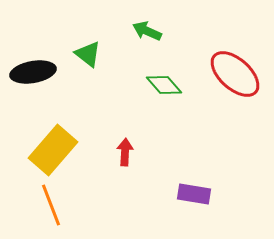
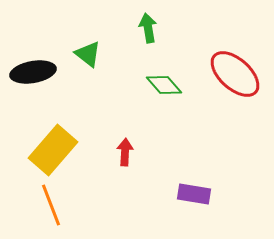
green arrow: moved 1 px right, 3 px up; rotated 56 degrees clockwise
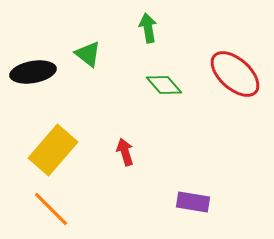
red arrow: rotated 20 degrees counterclockwise
purple rectangle: moved 1 px left, 8 px down
orange line: moved 4 px down; rotated 24 degrees counterclockwise
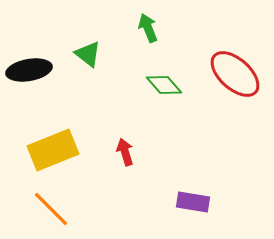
green arrow: rotated 12 degrees counterclockwise
black ellipse: moved 4 px left, 2 px up
yellow rectangle: rotated 27 degrees clockwise
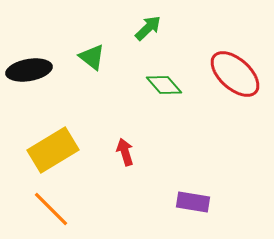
green arrow: rotated 68 degrees clockwise
green triangle: moved 4 px right, 3 px down
yellow rectangle: rotated 9 degrees counterclockwise
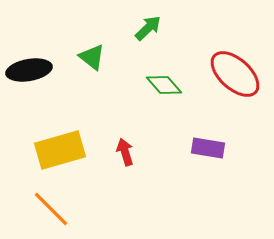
yellow rectangle: moved 7 px right; rotated 15 degrees clockwise
purple rectangle: moved 15 px right, 54 px up
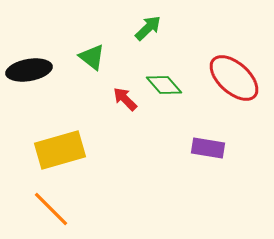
red ellipse: moved 1 px left, 4 px down
red arrow: moved 53 px up; rotated 28 degrees counterclockwise
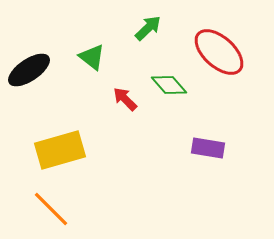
black ellipse: rotated 24 degrees counterclockwise
red ellipse: moved 15 px left, 26 px up
green diamond: moved 5 px right
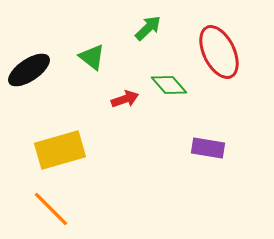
red ellipse: rotated 22 degrees clockwise
red arrow: rotated 116 degrees clockwise
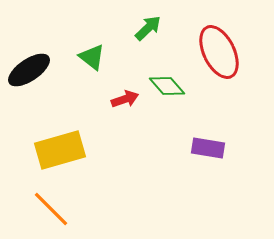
green diamond: moved 2 px left, 1 px down
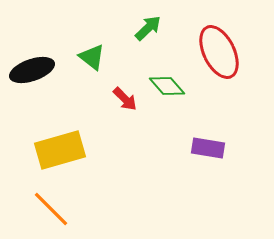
black ellipse: moved 3 px right; rotated 15 degrees clockwise
red arrow: rotated 64 degrees clockwise
